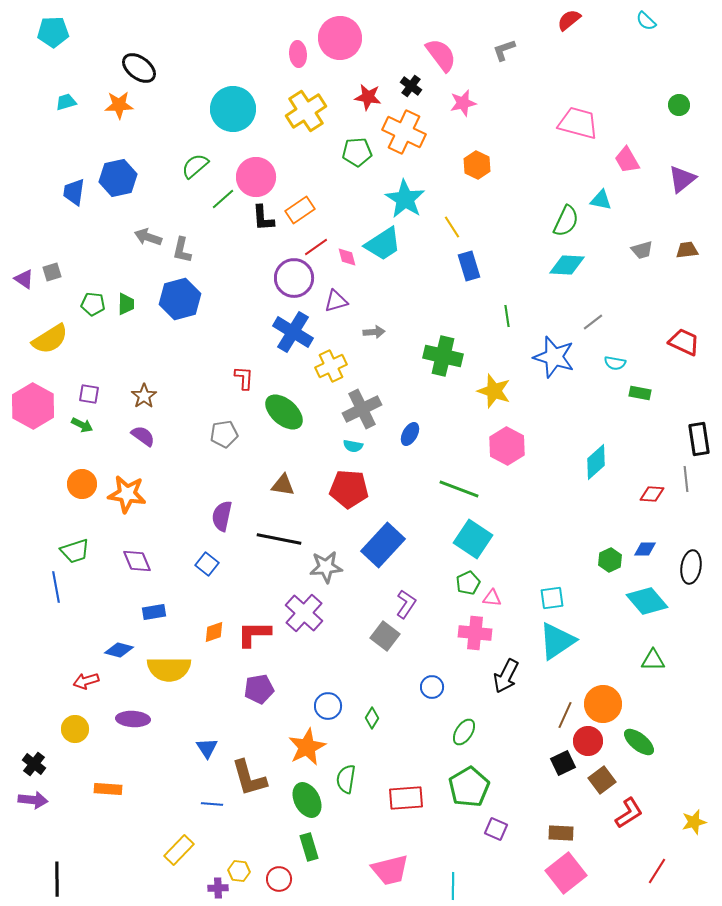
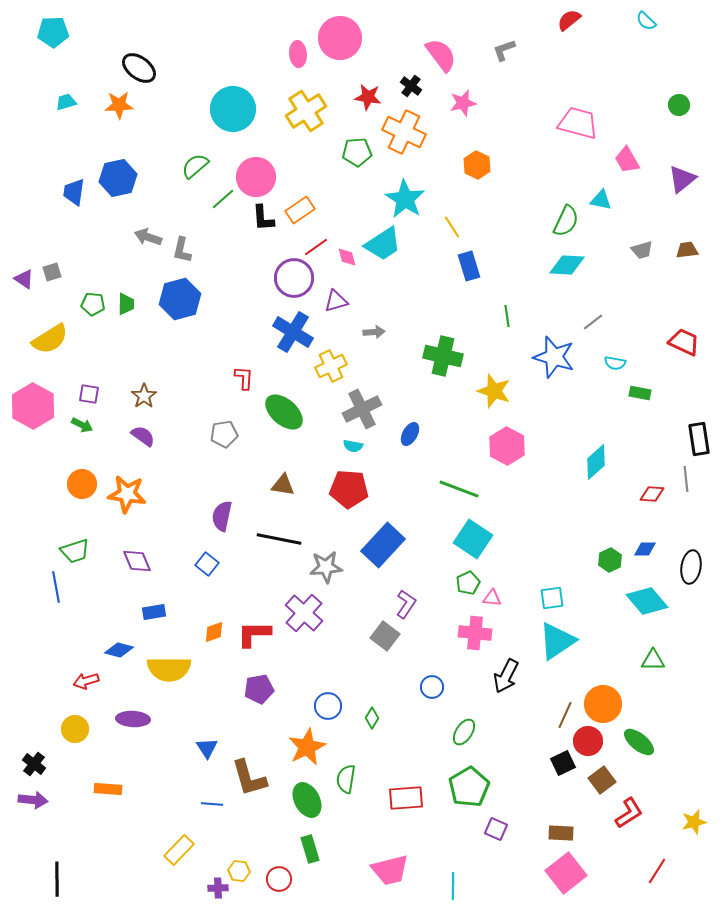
green rectangle at (309, 847): moved 1 px right, 2 px down
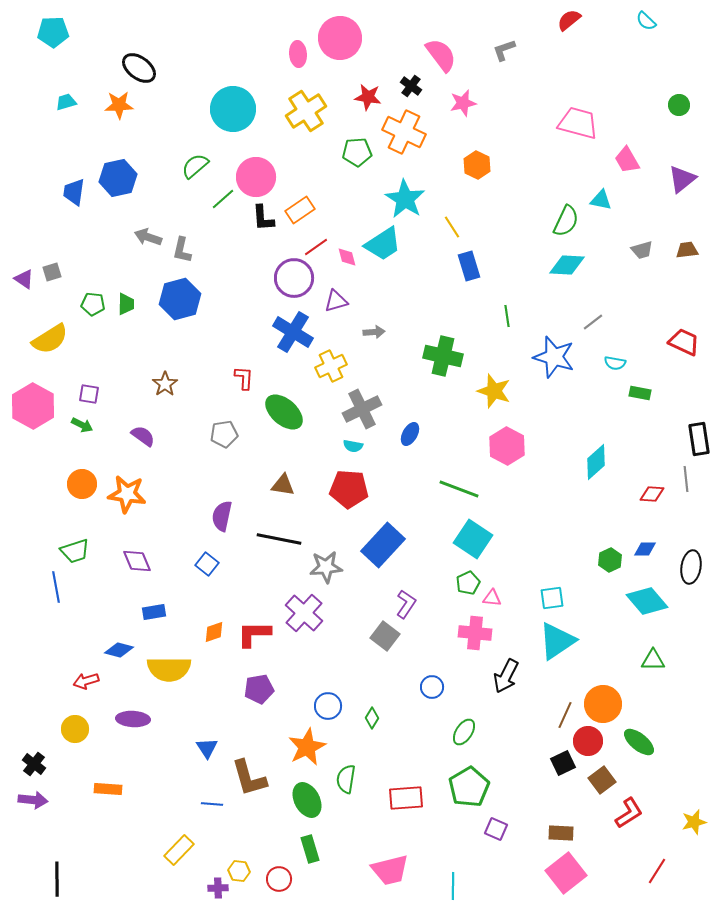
brown star at (144, 396): moved 21 px right, 12 px up
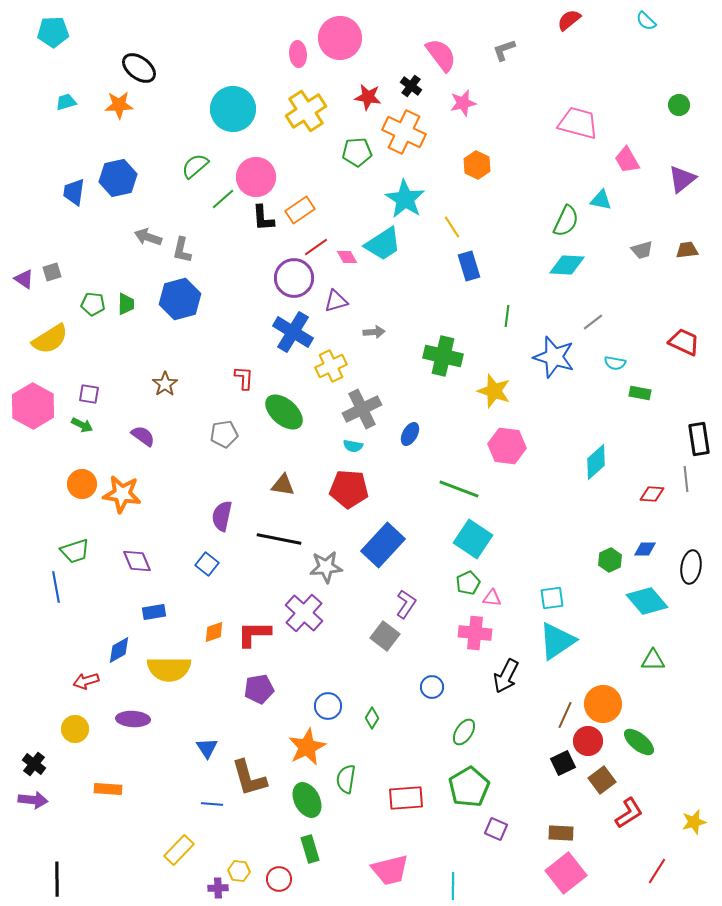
pink diamond at (347, 257): rotated 15 degrees counterclockwise
green line at (507, 316): rotated 15 degrees clockwise
pink hexagon at (507, 446): rotated 21 degrees counterclockwise
orange star at (127, 494): moved 5 px left
blue diamond at (119, 650): rotated 44 degrees counterclockwise
